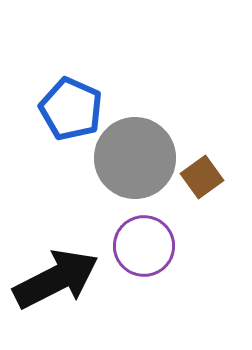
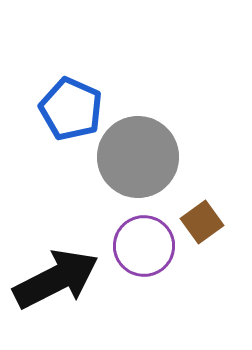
gray circle: moved 3 px right, 1 px up
brown square: moved 45 px down
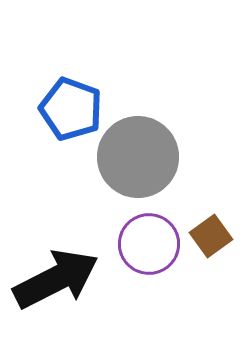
blue pentagon: rotated 4 degrees counterclockwise
brown square: moved 9 px right, 14 px down
purple circle: moved 5 px right, 2 px up
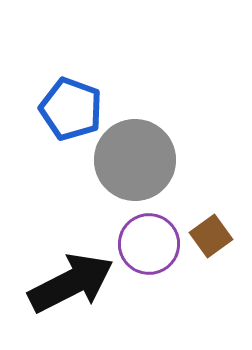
gray circle: moved 3 px left, 3 px down
black arrow: moved 15 px right, 4 px down
